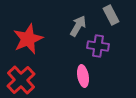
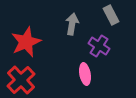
gray arrow: moved 6 px left, 2 px up; rotated 20 degrees counterclockwise
red star: moved 2 px left, 3 px down
purple cross: moved 1 px right; rotated 25 degrees clockwise
pink ellipse: moved 2 px right, 2 px up
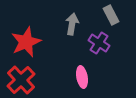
purple cross: moved 3 px up
pink ellipse: moved 3 px left, 3 px down
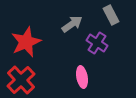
gray arrow: rotated 45 degrees clockwise
purple cross: moved 2 px left
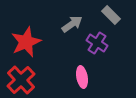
gray rectangle: rotated 18 degrees counterclockwise
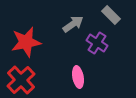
gray arrow: moved 1 px right
red star: rotated 12 degrees clockwise
pink ellipse: moved 4 px left
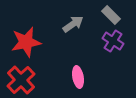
purple cross: moved 16 px right, 2 px up
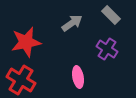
gray arrow: moved 1 px left, 1 px up
purple cross: moved 6 px left, 8 px down
red cross: rotated 16 degrees counterclockwise
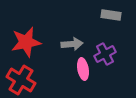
gray rectangle: rotated 36 degrees counterclockwise
gray arrow: moved 21 px down; rotated 30 degrees clockwise
purple cross: moved 2 px left, 5 px down; rotated 30 degrees clockwise
pink ellipse: moved 5 px right, 8 px up
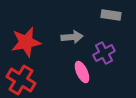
gray arrow: moved 7 px up
purple cross: moved 1 px left, 1 px up
pink ellipse: moved 1 px left, 3 px down; rotated 15 degrees counterclockwise
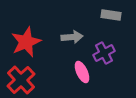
red star: rotated 12 degrees counterclockwise
red cross: rotated 16 degrees clockwise
